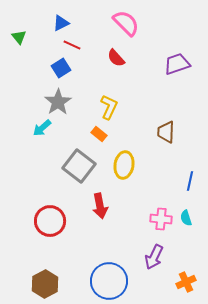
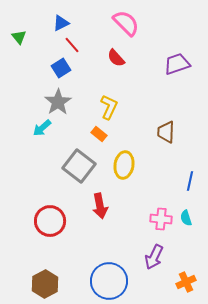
red line: rotated 24 degrees clockwise
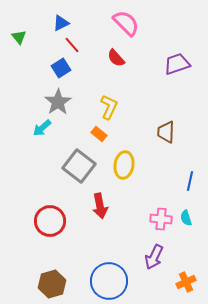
brown hexagon: moved 7 px right; rotated 12 degrees clockwise
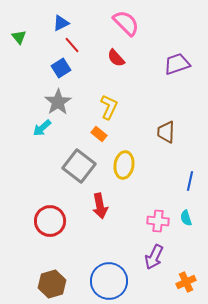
pink cross: moved 3 px left, 2 px down
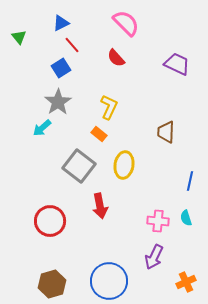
purple trapezoid: rotated 44 degrees clockwise
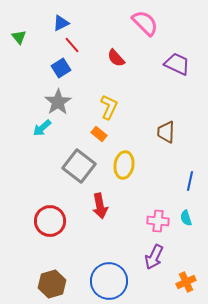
pink semicircle: moved 19 px right
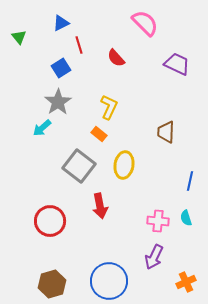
red line: moved 7 px right; rotated 24 degrees clockwise
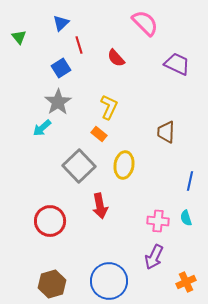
blue triangle: rotated 18 degrees counterclockwise
gray square: rotated 8 degrees clockwise
